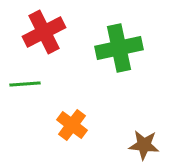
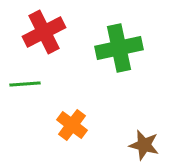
brown star: rotated 8 degrees clockwise
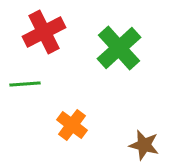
green cross: rotated 30 degrees counterclockwise
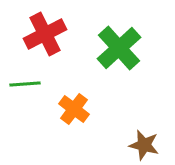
red cross: moved 1 px right, 2 px down
orange cross: moved 2 px right, 16 px up
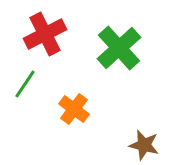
green line: rotated 52 degrees counterclockwise
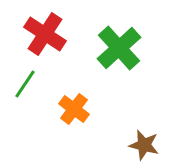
red cross: rotated 30 degrees counterclockwise
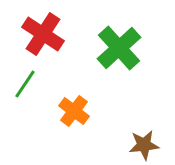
red cross: moved 2 px left
orange cross: moved 2 px down
brown star: rotated 20 degrees counterclockwise
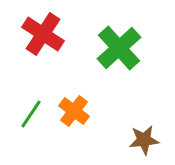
green line: moved 6 px right, 30 px down
brown star: moved 5 px up
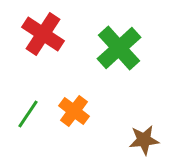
green line: moved 3 px left
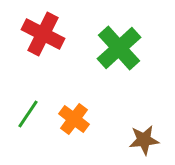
red cross: rotated 6 degrees counterclockwise
orange cross: moved 8 px down
